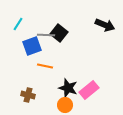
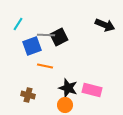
black square: moved 4 px down; rotated 24 degrees clockwise
pink rectangle: moved 3 px right; rotated 54 degrees clockwise
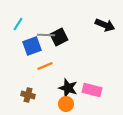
orange line: rotated 35 degrees counterclockwise
orange circle: moved 1 px right, 1 px up
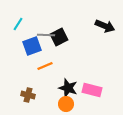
black arrow: moved 1 px down
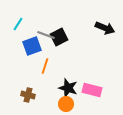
black arrow: moved 2 px down
gray line: rotated 18 degrees clockwise
orange line: rotated 49 degrees counterclockwise
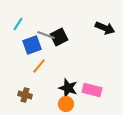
blue square: moved 1 px up
orange line: moved 6 px left; rotated 21 degrees clockwise
brown cross: moved 3 px left
